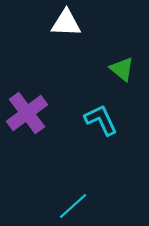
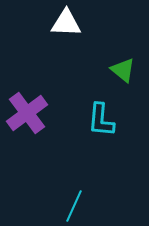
green triangle: moved 1 px right, 1 px down
cyan L-shape: rotated 150 degrees counterclockwise
cyan line: moved 1 px right; rotated 24 degrees counterclockwise
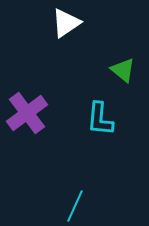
white triangle: rotated 36 degrees counterclockwise
cyan L-shape: moved 1 px left, 1 px up
cyan line: moved 1 px right
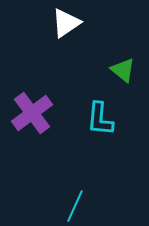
purple cross: moved 5 px right
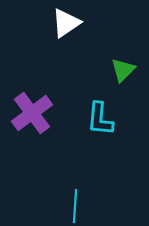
green triangle: rotated 36 degrees clockwise
cyan line: rotated 20 degrees counterclockwise
